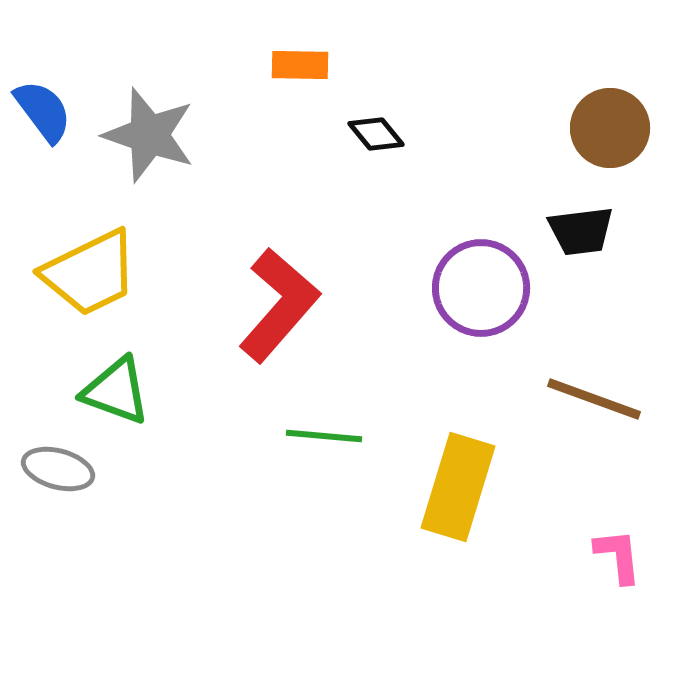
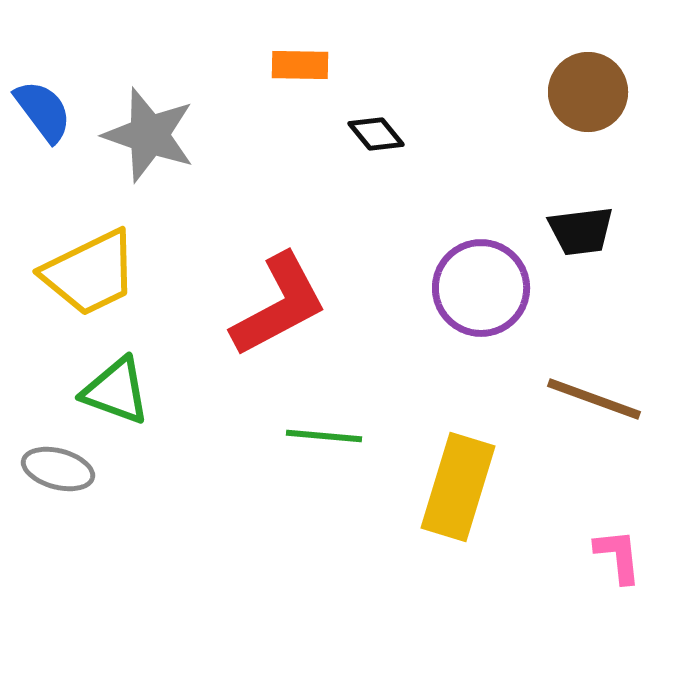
brown circle: moved 22 px left, 36 px up
red L-shape: rotated 21 degrees clockwise
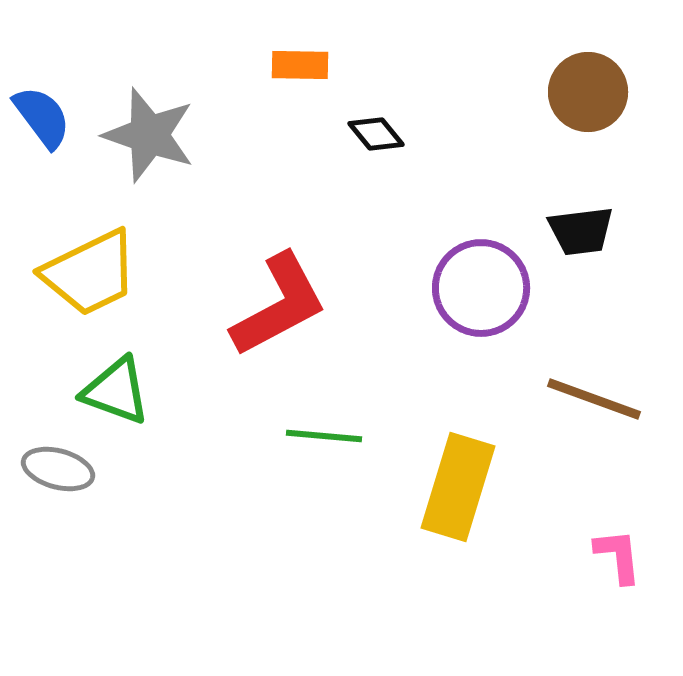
blue semicircle: moved 1 px left, 6 px down
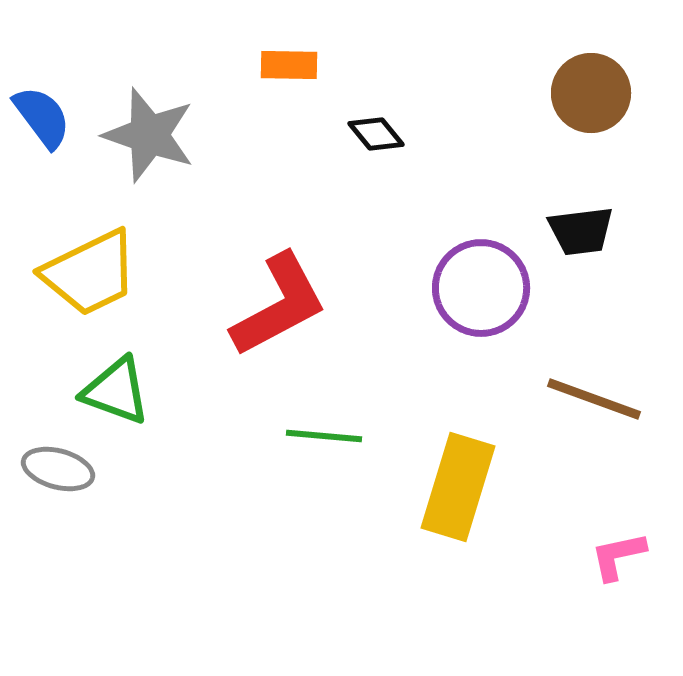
orange rectangle: moved 11 px left
brown circle: moved 3 px right, 1 px down
pink L-shape: rotated 96 degrees counterclockwise
